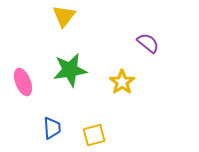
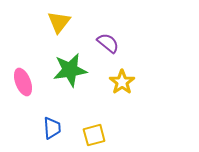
yellow triangle: moved 5 px left, 6 px down
purple semicircle: moved 40 px left
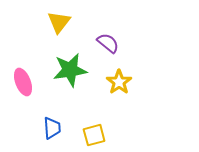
yellow star: moved 3 px left
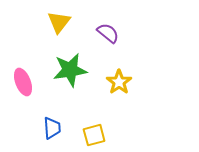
purple semicircle: moved 10 px up
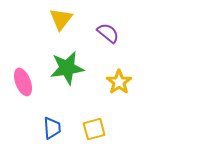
yellow triangle: moved 2 px right, 3 px up
green star: moved 3 px left, 2 px up
yellow square: moved 6 px up
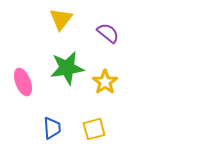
yellow star: moved 14 px left
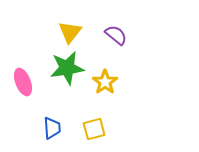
yellow triangle: moved 9 px right, 13 px down
purple semicircle: moved 8 px right, 2 px down
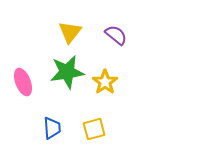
green star: moved 4 px down
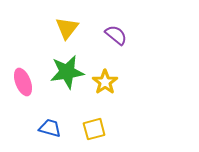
yellow triangle: moved 3 px left, 4 px up
blue trapezoid: moved 2 px left; rotated 70 degrees counterclockwise
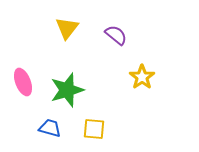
green star: moved 18 px down; rotated 8 degrees counterclockwise
yellow star: moved 37 px right, 5 px up
yellow square: rotated 20 degrees clockwise
